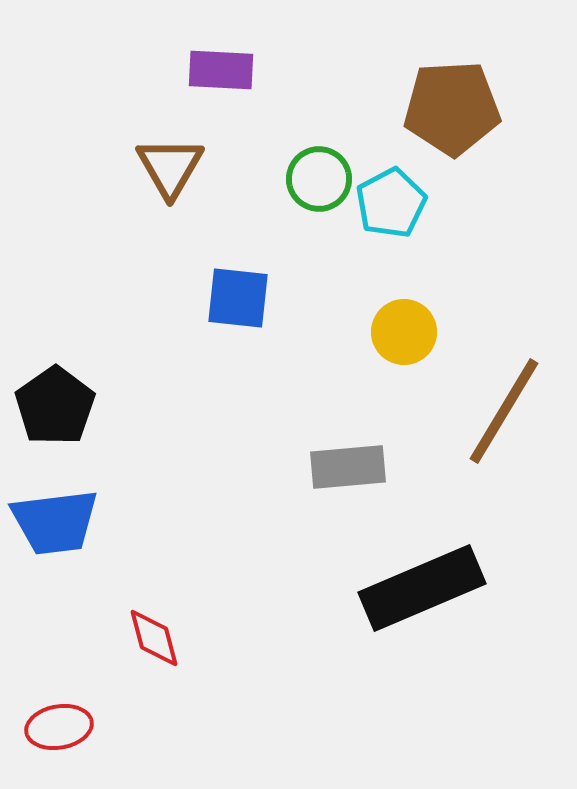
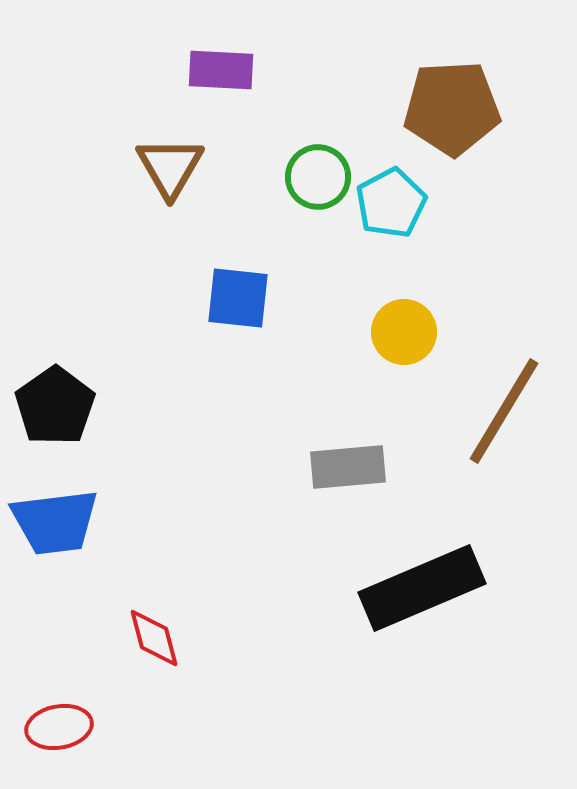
green circle: moved 1 px left, 2 px up
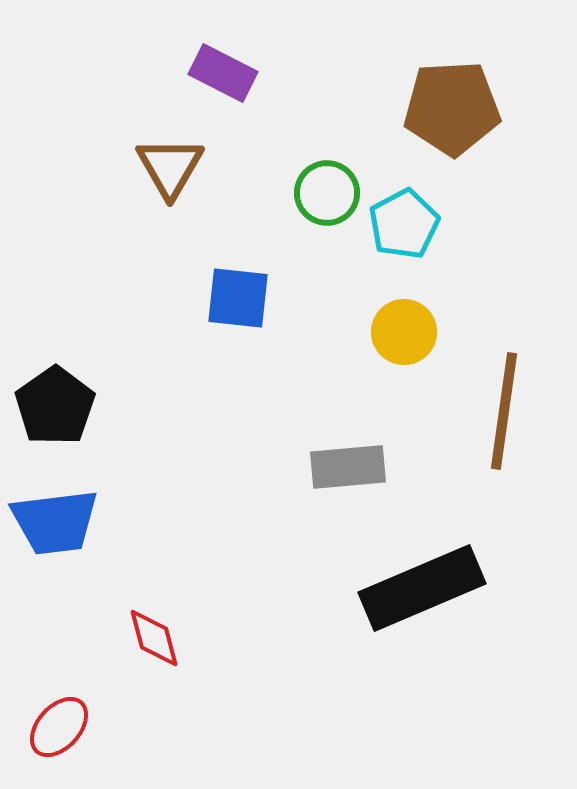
purple rectangle: moved 2 px right, 3 px down; rotated 24 degrees clockwise
green circle: moved 9 px right, 16 px down
cyan pentagon: moved 13 px right, 21 px down
brown line: rotated 23 degrees counterclockwise
red ellipse: rotated 38 degrees counterclockwise
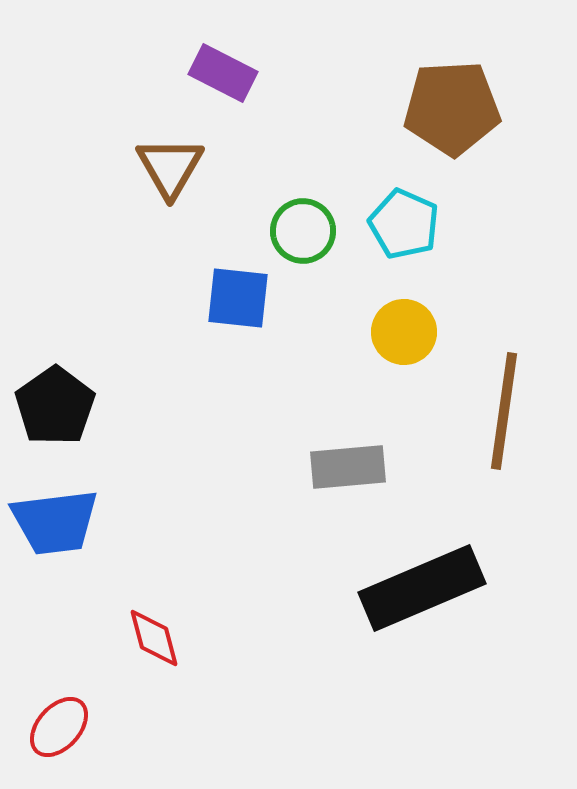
green circle: moved 24 px left, 38 px down
cyan pentagon: rotated 20 degrees counterclockwise
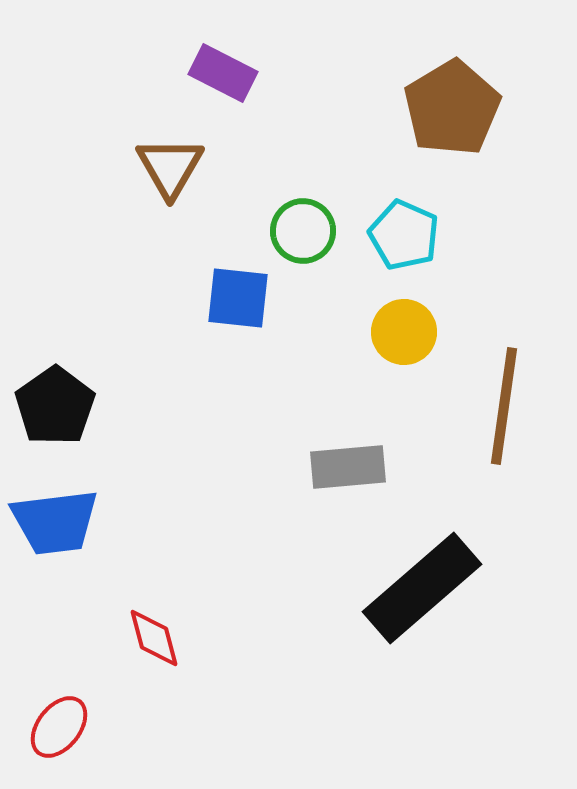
brown pentagon: rotated 28 degrees counterclockwise
cyan pentagon: moved 11 px down
brown line: moved 5 px up
black rectangle: rotated 18 degrees counterclockwise
red ellipse: rotated 4 degrees counterclockwise
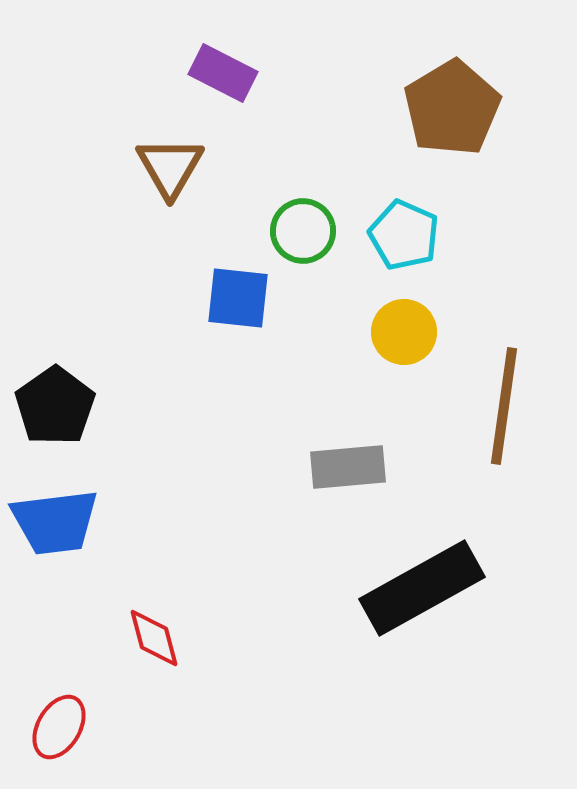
black rectangle: rotated 12 degrees clockwise
red ellipse: rotated 8 degrees counterclockwise
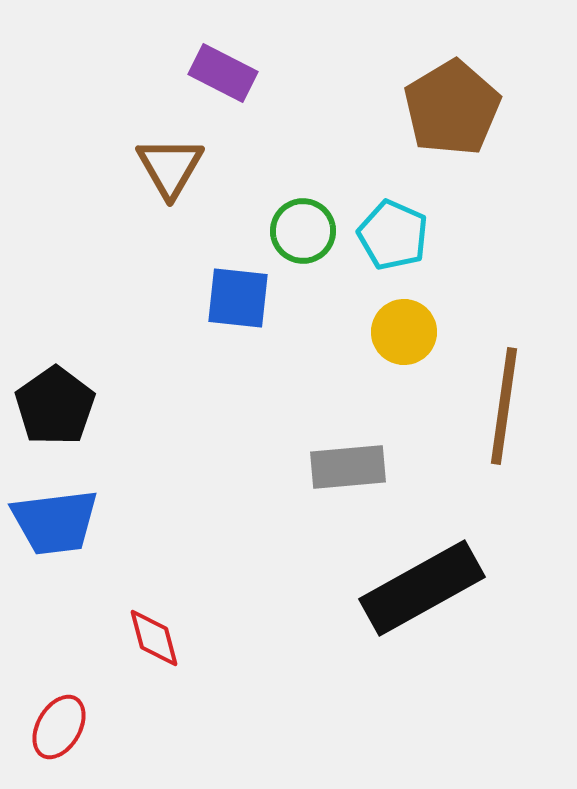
cyan pentagon: moved 11 px left
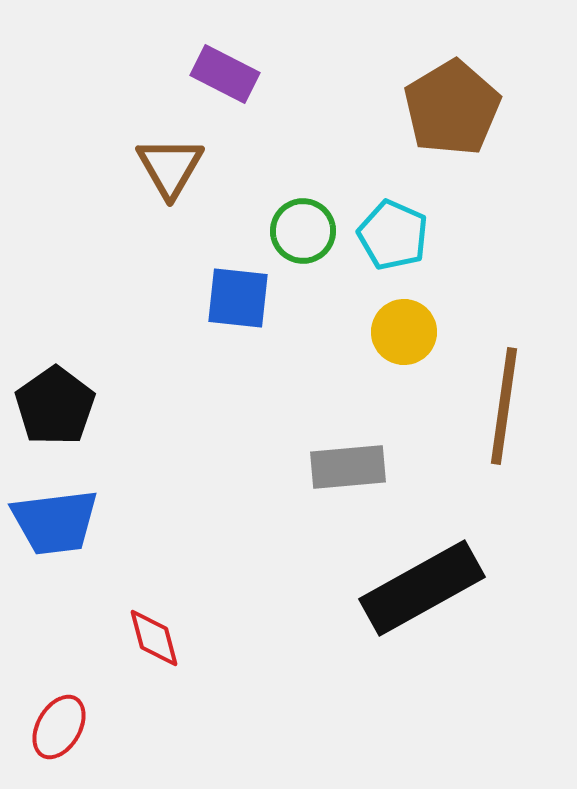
purple rectangle: moved 2 px right, 1 px down
